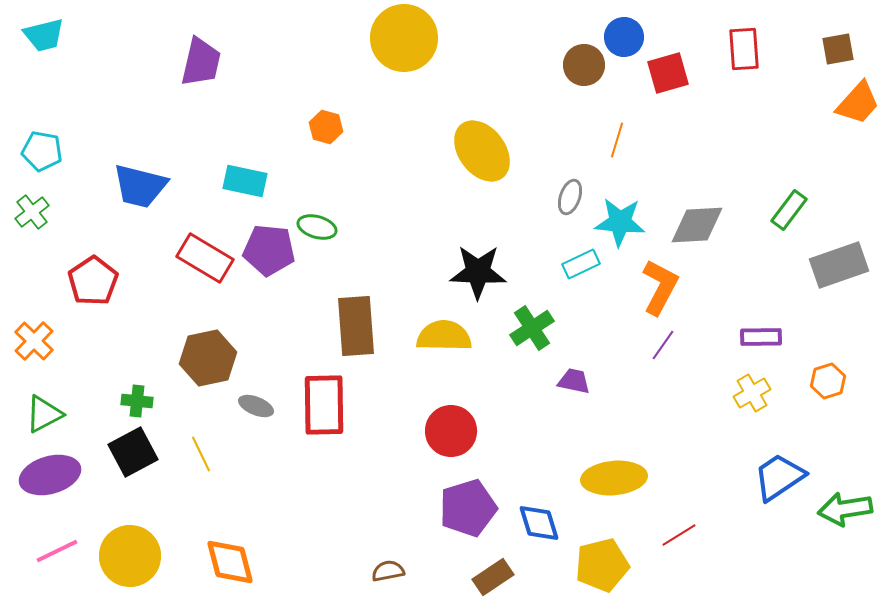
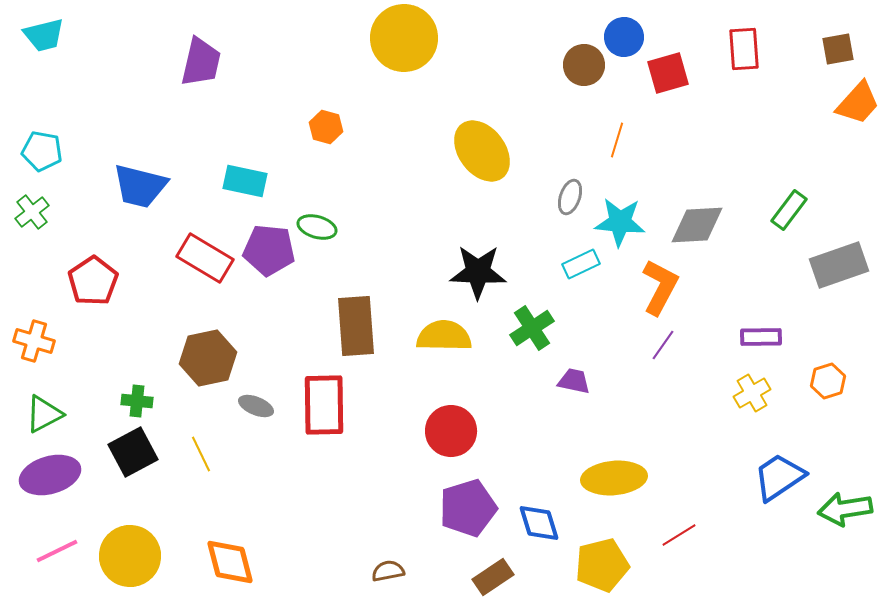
orange cross at (34, 341): rotated 27 degrees counterclockwise
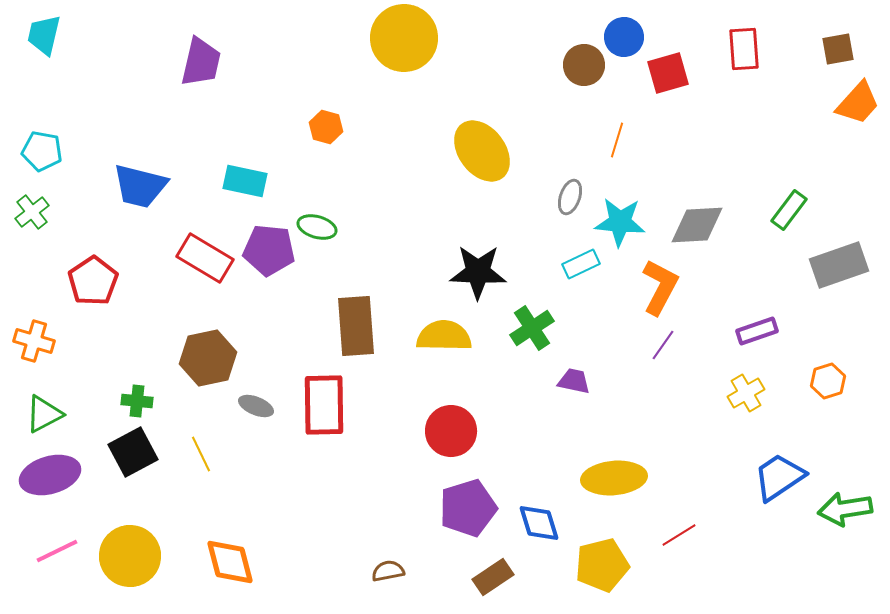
cyan trapezoid at (44, 35): rotated 117 degrees clockwise
purple rectangle at (761, 337): moved 4 px left, 6 px up; rotated 18 degrees counterclockwise
yellow cross at (752, 393): moved 6 px left
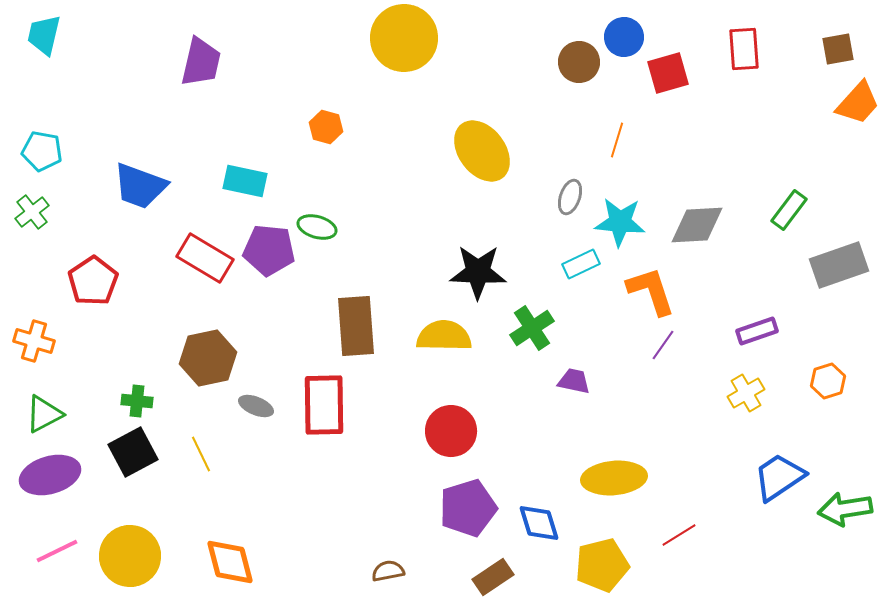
brown circle at (584, 65): moved 5 px left, 3 px up
blue trapezoid at (140, 186): rotated 6 degrees clockwise
orange L-shape at (660, 287): moved 9 px left, 4 px down; rotated 46 degrees counterclockwise
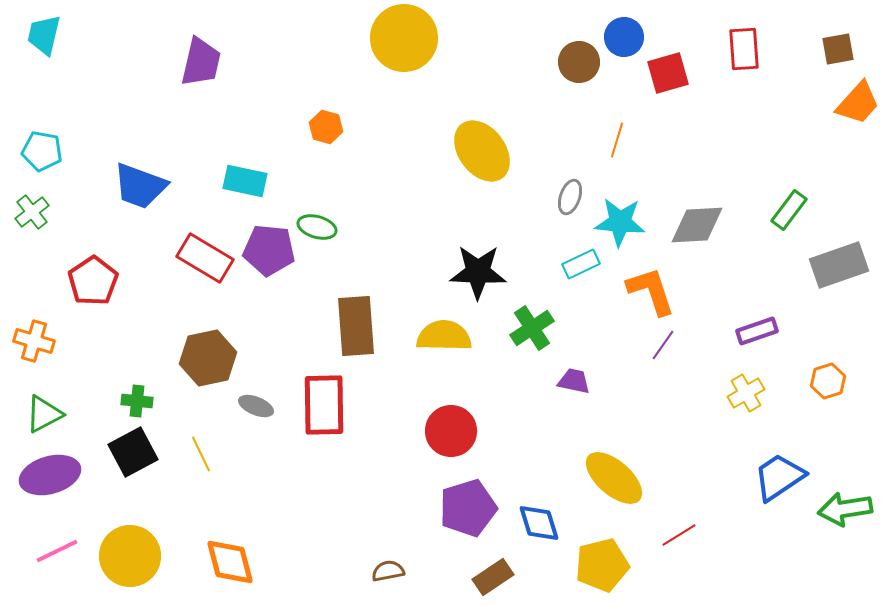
yellow ellipse at (614, 478): rotated 46 degrees clockwise
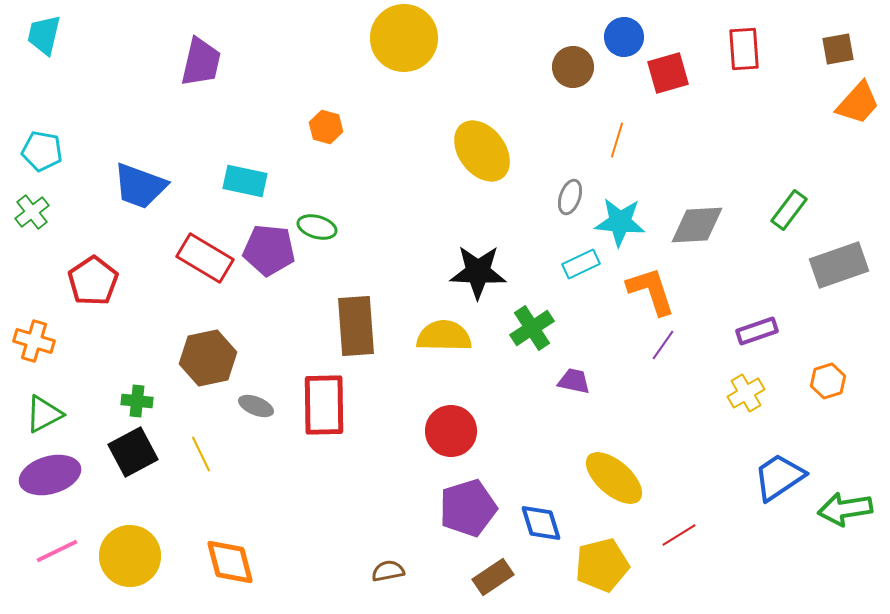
brown circle at (579, 62): moved 6 px left, 5 px down
blue diamond at (539, 523): moved 2 px right
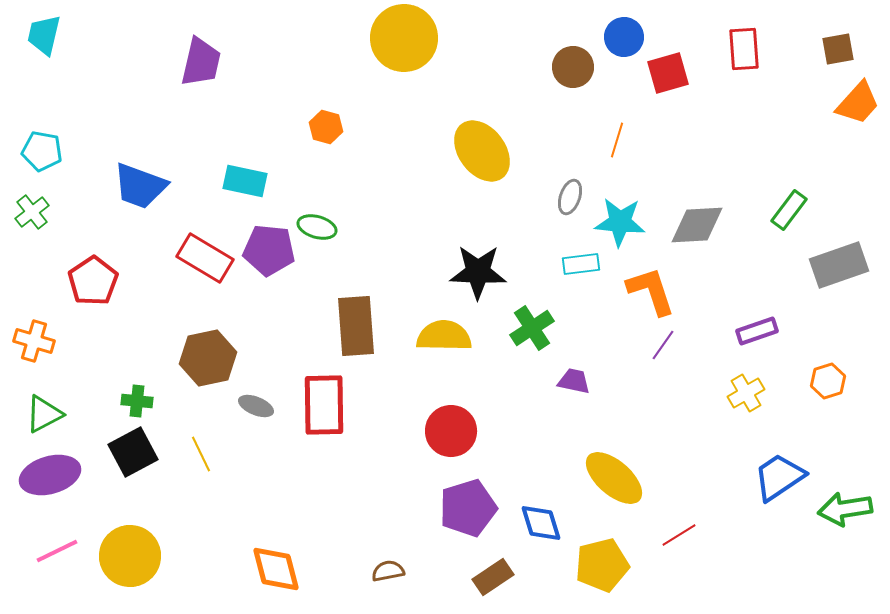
cyan rectangle at (581, 264): rotated 18 degrees clockwise
orange diamond at (230, 562): moved 46 px right, 7 px down
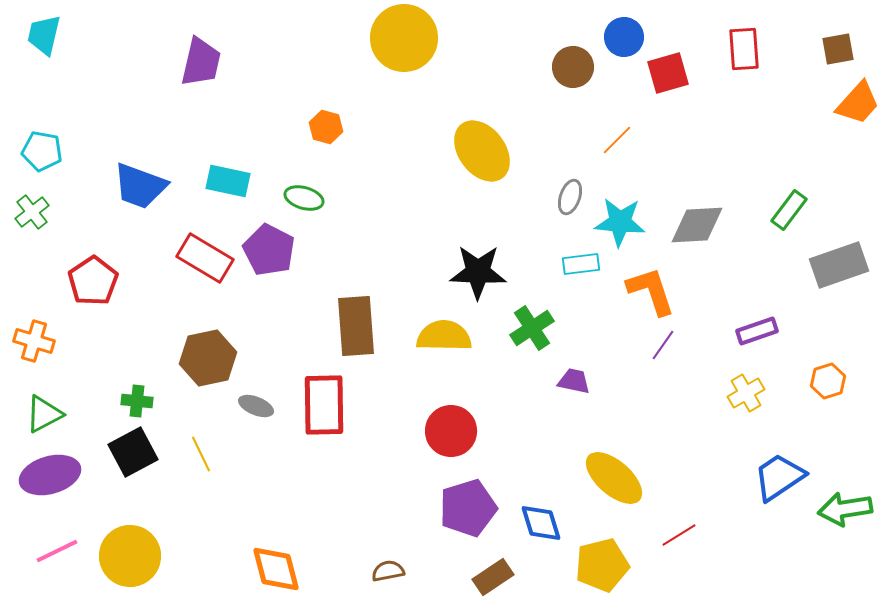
orange line at (617, 140): rotated 28 degrees clockwise
cyan rectangle at (245, 181): moved 17 px left
green ellipse at (317, 227): moved 13 px left, 29 px up
purple pentagon at (269, 250): rotated 21 degrees clockwise
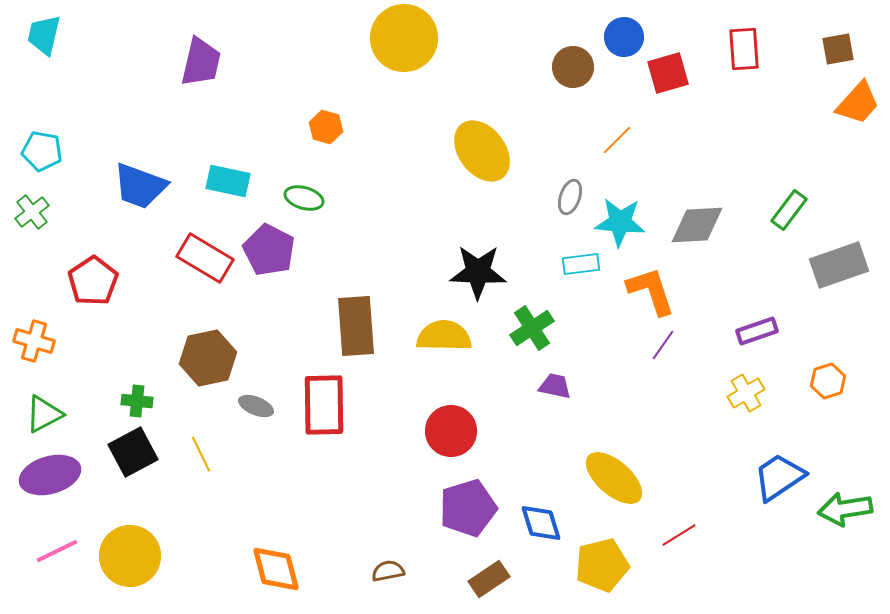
purple trapezoid at (574, 381): moved 19 px left, 5 px down
brown rectangle at (493, 577): moved 4 px left, 2 px down
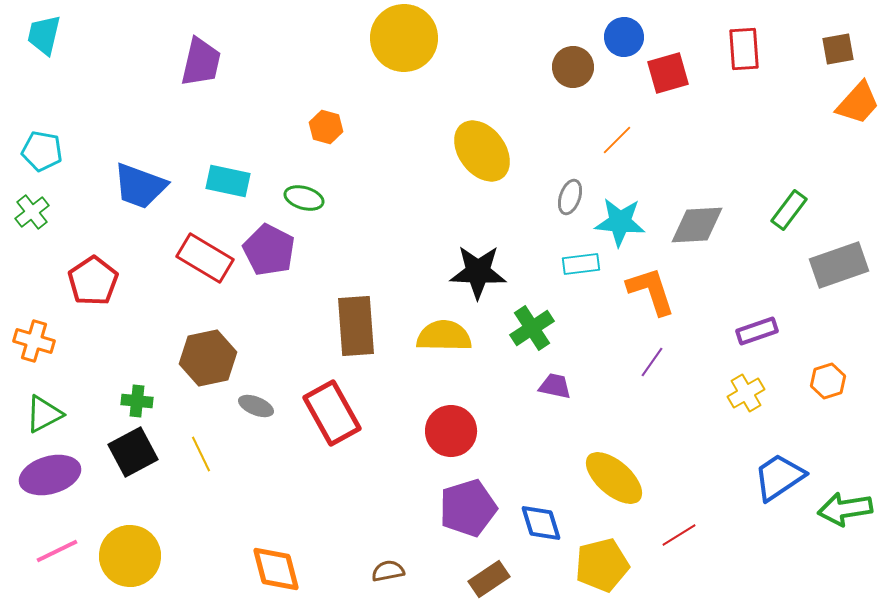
purple line at (663, 345): moved 11 px left, 17 px down
red rectangle at (324, 405): moved 8 px right, 8 px down; rotated 28 degrees counterclockwise
